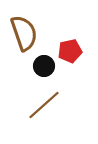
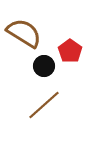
brown semicircle: rotated 39 degrees counterclockwise
red pentagon: rotated 25 degrees counterclockwise
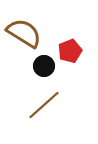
red pentagon: rotated 15 degrees clockwise
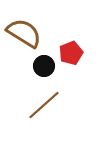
red pentagon: moved 1 px right, 2 px down
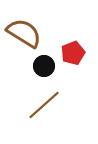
red pentagon: moved 2 px right
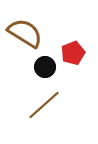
brown semicircle: moved 1 px right
black circle: moved 1 px right, 1 px down
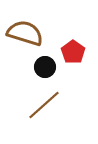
brown semicircle: rotated 15 degrees counterclockwise
red pentagon: moved 1 px up; rotated 15 degrees counterclockwise
